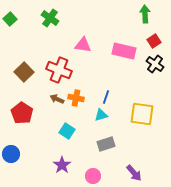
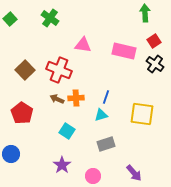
green arrow: moved 1 px up
brown square: moved 1 px right, 2 px up
orange cross: rotated 14 degrees counterclockwise
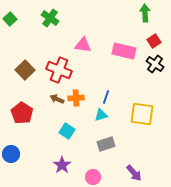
pink circle: moved 1 px down
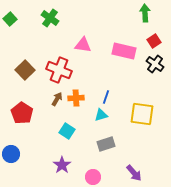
brown arrow: rotated 96 degrees clockwise
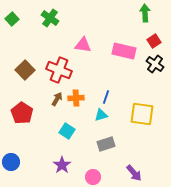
green square: moved 2 px right
blue circle: moved 8 px down
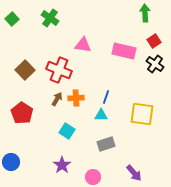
cyan triangle: rotated 16 degrees clockwise
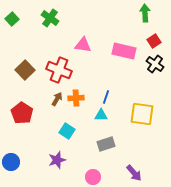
purple star: moved 5 px left, 5 px up; rotated 18 degrees clockwise
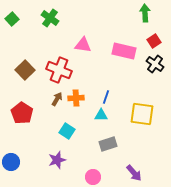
gray rectangle: moved 2 px right
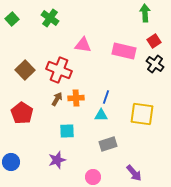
cyan square: rotated 35 degrees counterclockwise
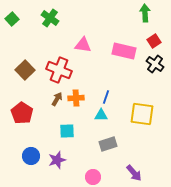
blue circle: moved 20 px right, 6 px up
